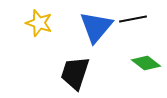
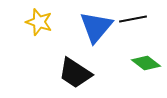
yellow star: moved 1 px up
black trapezoid: rotated 75 degrees counterclockwise
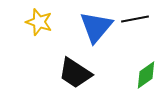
black line: moved 2 px right
green diamond: moved 12 px down; rotated 72 degrees counterclockwise
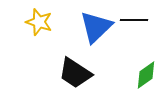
black line: moved 1 px left, 1 px down; rotated 12 degrees clockwise
blue triangle: rotated 6 degrees clockwise
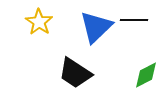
yellow star: rotated 16 degrees clockwise
green diamond: rotated 8 degrees clockwise
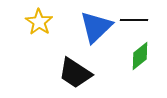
green diamond: moved 6 px left, 19 px up; rotated 12 degrees counterclockwise
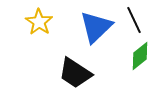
black line: rotated 64 degrees clockwise
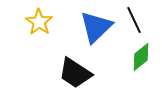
green diamond: moved 1 px right, 1 px down
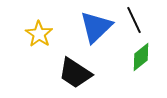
yellow star: moved 12 px down
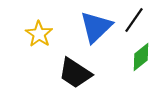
black line: rotated 60 degrees clockwise
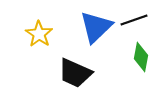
black line: rotated 36 degrees clockwise
green diamond: rotated 40 degrees counterclockwise
black trapezoid: rotated 9 degrees counterclockwise
